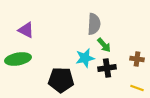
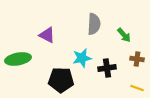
purple triangle: moved 21 px right, 5 px down
green arrow: moved 20 px right, 10 px up
cyan star: moved 3 px left
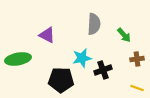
brown cross: rotated 16 degrees counterclockwise
black cross: moved 4 px left, 2 px down; rotated 12 degrees counterclockwise
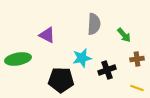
black cross: moved 4 px right
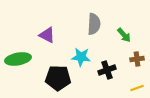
cyan star: moved 1 px left, 1 px up; rotated 18 degrees clockwise
black pentagon: moved 3 px left, 2 px up
yellow line: rotated 40 degrees counterclockwise
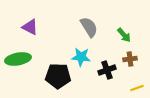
gray semicircle: moved 5 px left, 3 px down; rotated 35 degrees counterclockwise
purple triangle: moved 17 px left, 8 px up
brown cross: moved 7 px left
black pentagon: moved 2 px up
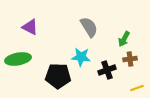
green arrow: moved 4 px down; rotated 70 degrees clockwise
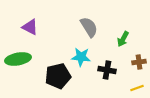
green arrow: moved 1 px left
brown cross: moved 9 px right, 3 px down
black cross: rotated 30 degrees clockwise
black pentagon: rotated 15 degrees counterclockwise
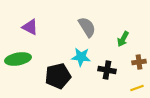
gray semicircle: moved 2 px left
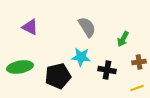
green ellipse: moved 2 px right, 8 px down
